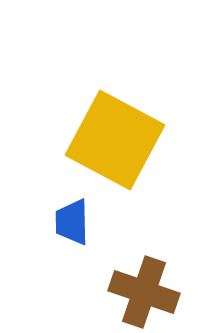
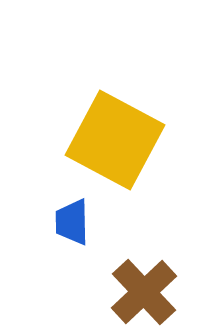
brown cross: rotated 28 degrees clockwise
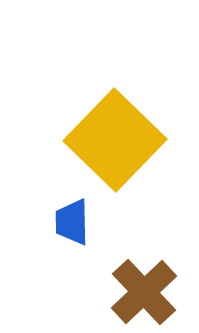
yellow square: rotated 16 degrees clockwise
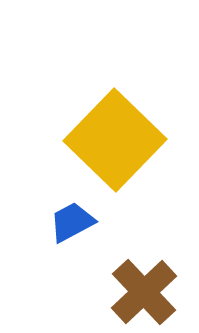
blue trapezoid: rotated 63 degrees clockwise
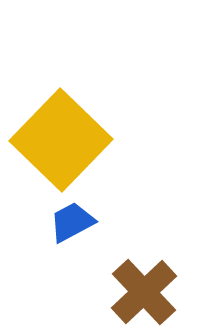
yellow square: moved 54 px left
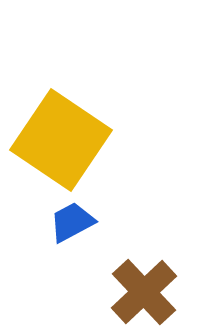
yellow square: rotated 10 degrees counterclockwise
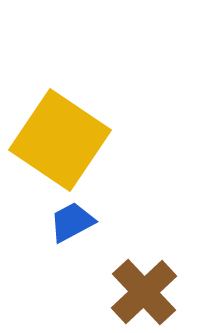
yellow square: moved 1 px left
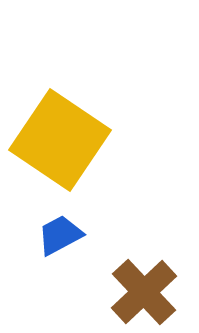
blue trapezoid: moved 12 px left, 13 px down
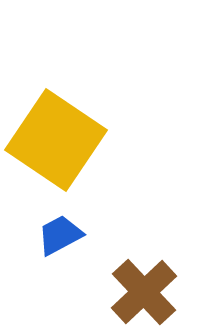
yellow square: moved 4 px left
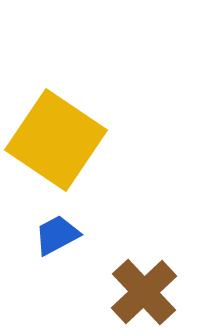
blue trapezoid: moved 3 px left
